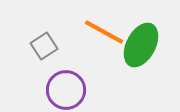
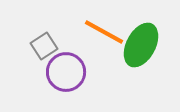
purple circle: moved 18 px up
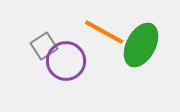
purple circle: moved 11 px up
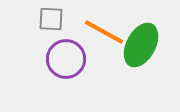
gray square: moved 7 px right, 27 px up; rotated 36 degrees clockwise
purple circle: moved 2 px up
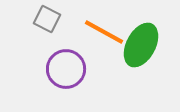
gray square: moved 4 px left; rotated 24 degrees clockwise
purple circle: moved 10 px down
